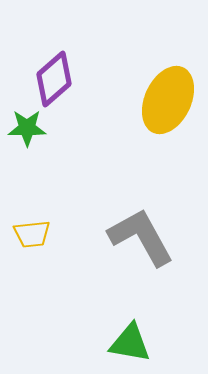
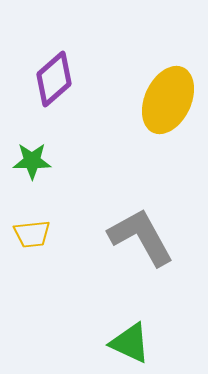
green star: moved 5 px right, 33 px down
green triangle: rotated 15 degrees clockwise
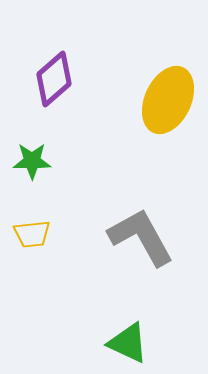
green triangle: moved 2 px left
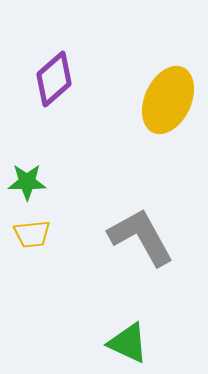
green star: moved 5 px left, 21 px down
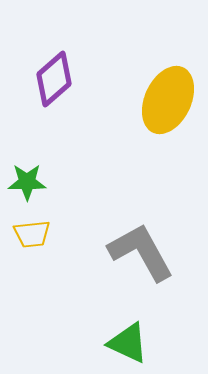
gray L-shape: moved 15 px down
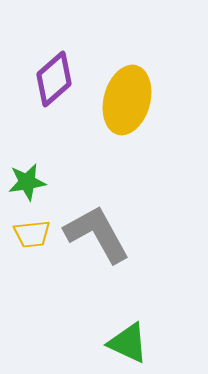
yellow ellipse: moved 41 px left; rotated 10 degrees counterclockwise
green star: rotated 9 degrees counterclockwise
gray L-shape: moved 44 px left, 18 px up
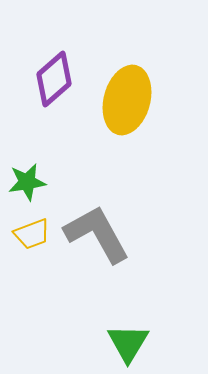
yellow trapezoid: rotated 15 degrees counterclockwise
green triangle: rotated 36 degrees clockwise
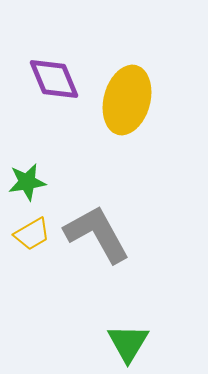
purple diamond: rotated 72 degrees counterclockwise
yellow trapezoid: rotated 9 degrees counterclockwise
